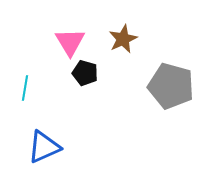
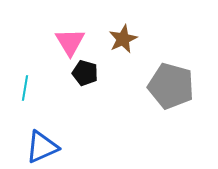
blue triangle: moved 2 px left
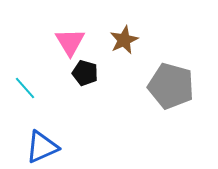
brown star: moved 1 px right, 1 px down
cyan line: rotated 50 degrees counterclockwise
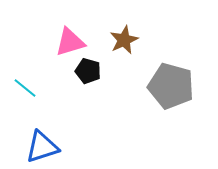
pink triangle: rotated 44 degrees clockwise
black pentagon: moved 3 px right, 2 px up
cyan line: rotated 10 degrees counterclockwise
blue triangle: rotated 6 degrees clockwise
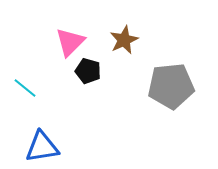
pink triangle: rotated 28 degrees counterclockwise
gray pentagon: rotated 21 degrees counterclockwise
blue triangle: rotated 9 degrees clockwise
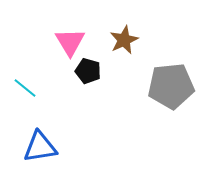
pink triangle: rotated 16 degrees counterclockwise
blue triangle: moved 2 px left
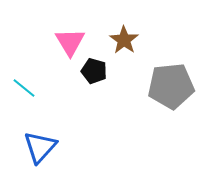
brown star: rotated 12 degrees counterclockwise
black pentagon: moved 6 px right
cyan line: moved 1 px left
blue triangle: rotated 39 degrees counterclockwise
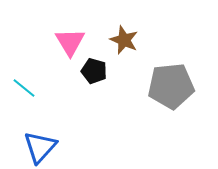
brown star: rotated 12 degrees counterclockwise
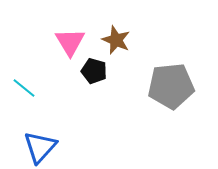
brown star: moved 8 px left
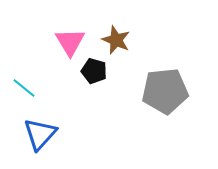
gray pentagon: moved 6 px left, 5 px down
blue triangle: moved 13 px up
